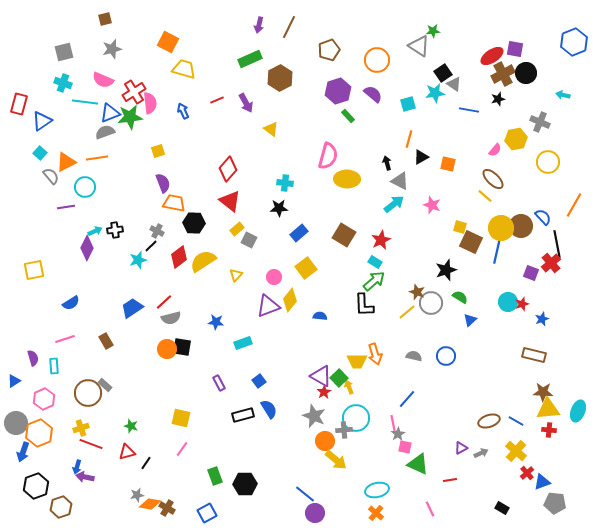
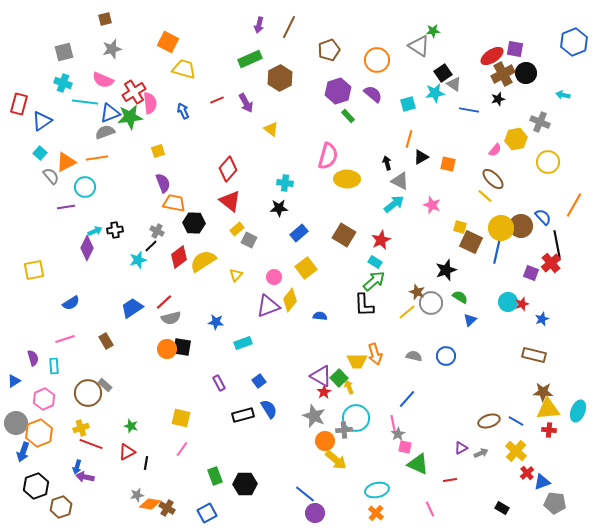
red triangle at (127, 452): rotated 12 degrees counterclockwise
black line at (146, 463): rotated 24 degrees counterclockwise
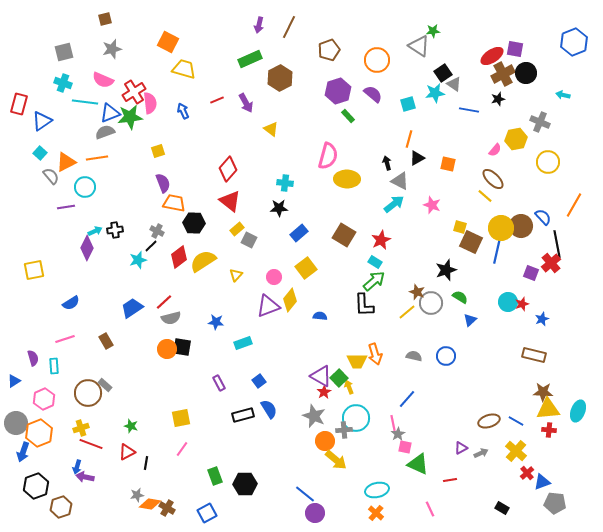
black triangle at (421, 157): moved 4 px left, 1 px down
yellow square at (181, 418): rotated 24 degrees counterclockwise
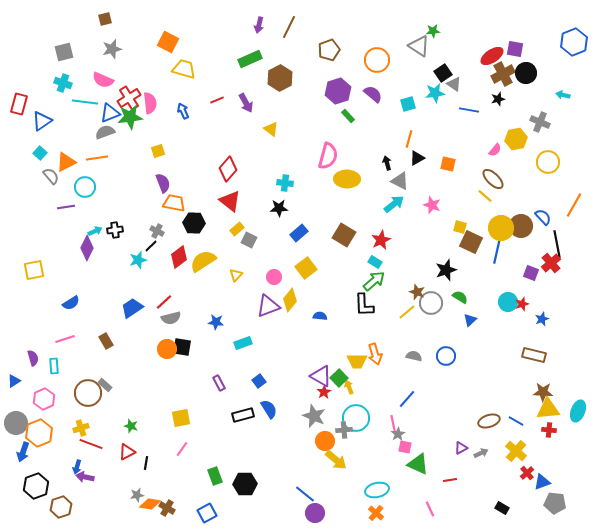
red cross at (134, 92): moved 5 px left, 6 px down
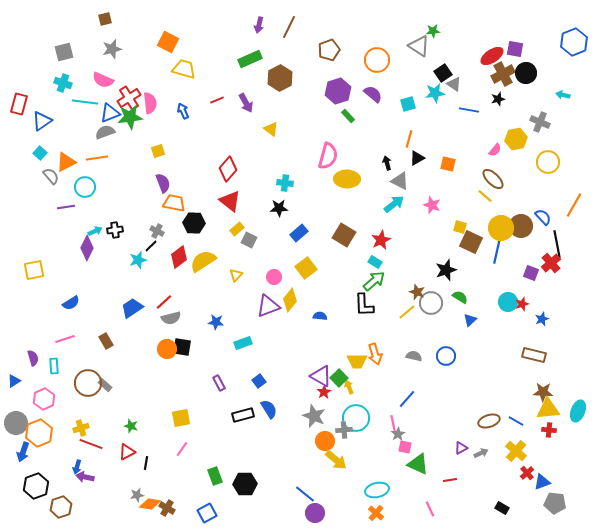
brown circle at (88, 393): moved 10 px up
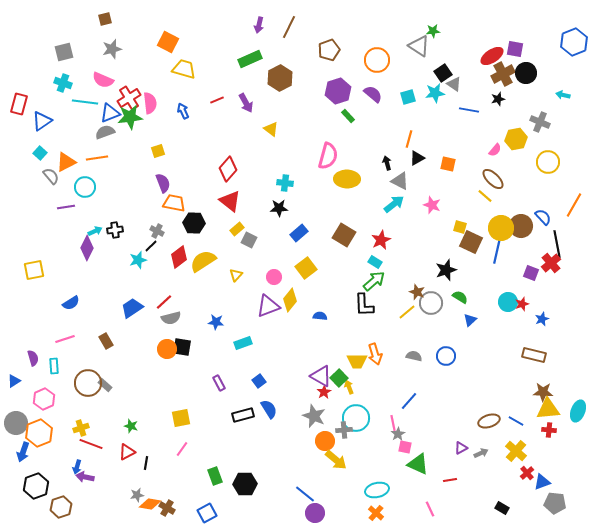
cyan square at (408, 104): moved 7 px up
blue line at (407, 399): moved 2 px right, 2 px down
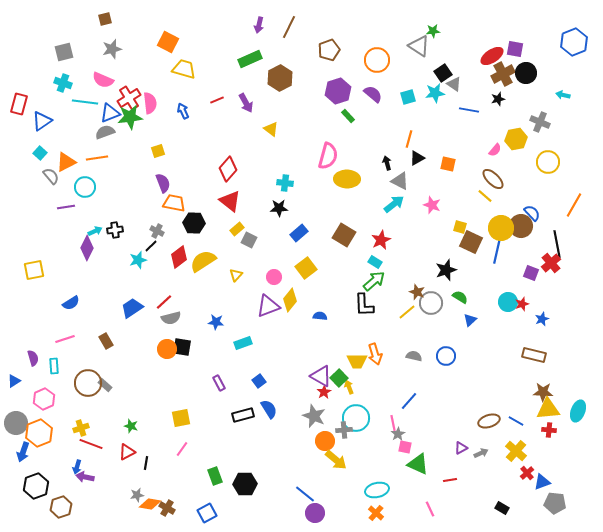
blue semicircle at (543, 217): moved 11 px left, 4 px up
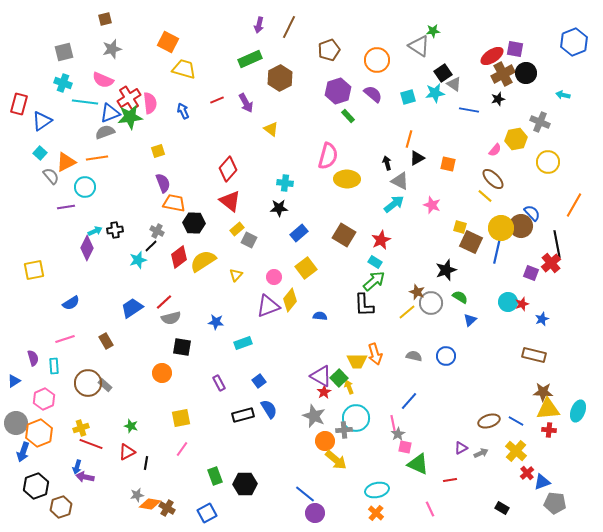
orange circle at (167, 349): moved 5 px left, 24 px down
